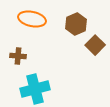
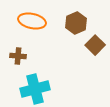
orange ellipse: moved 2 px down
brown hexagon: moved 1 px up
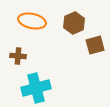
brown hexagon: moved 2 px left
brown square: rotated 30 degrees clockwise
cyan cross: moved 1 px right, 1 px up
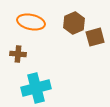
orange ellipse: moved 1 px left, 1 px down
brown square: moved 8 px up
brown cross: moved 2 px up
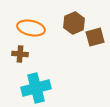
orange ellipse: moved 6 px down
brown cross: moved 2 px right
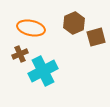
brown square: moved 1 px right
brown cross: rotated 28 degrees counterclockwise
cyan cross: moved 7 px right, 17 px up; rotated 12 degrees counterclockwise
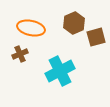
cyan cross: moved 17 px right
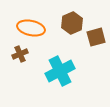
brown hexagon: moved 2 px left
